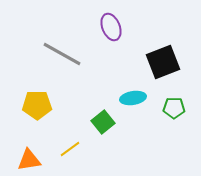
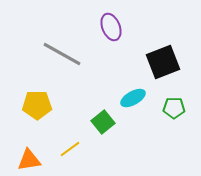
cyan ellipse: rotated 20 degrees counterclockwise
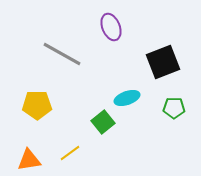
cyan ellipse: moved 6 px left; rotated 10 degrees clockwise
yellow line: moved 4 px down
